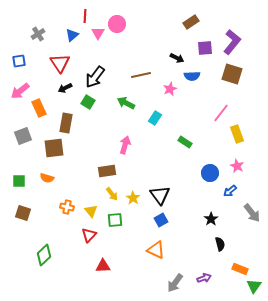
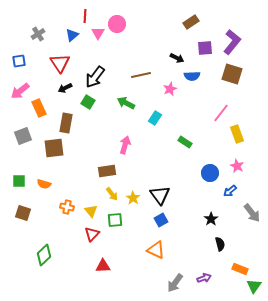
orange semicircle at (47, 178): moved 3 px left, 6 px down
red triangle at (89, 235): moved 3 px right, 1 px up
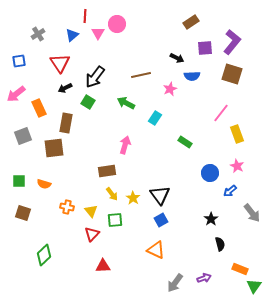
pink arrow at (20, 91): moved 4 px left, 3 px down
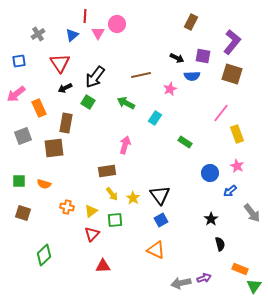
brown rectangle at (191, 22): rotated 28 degrees counterclockwise
purple square at (205, 48): moved 2 px left, 8 px down; rotated 14 degrees clockwise
yellow triangle at (91, 211): rotated 32 degrees clockwise
gray arrow at (175, 283): moved 6 px right; rotated 42 degrees clockwise
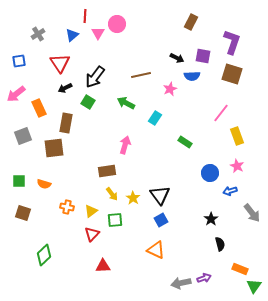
purple L-shape at (232, 42): rotated 20 degrees counterclockwise
yellow rectangle at (237, 134): moved 2 px down
blue arrow at (230, 191): rotated 24 degrees clockwise
